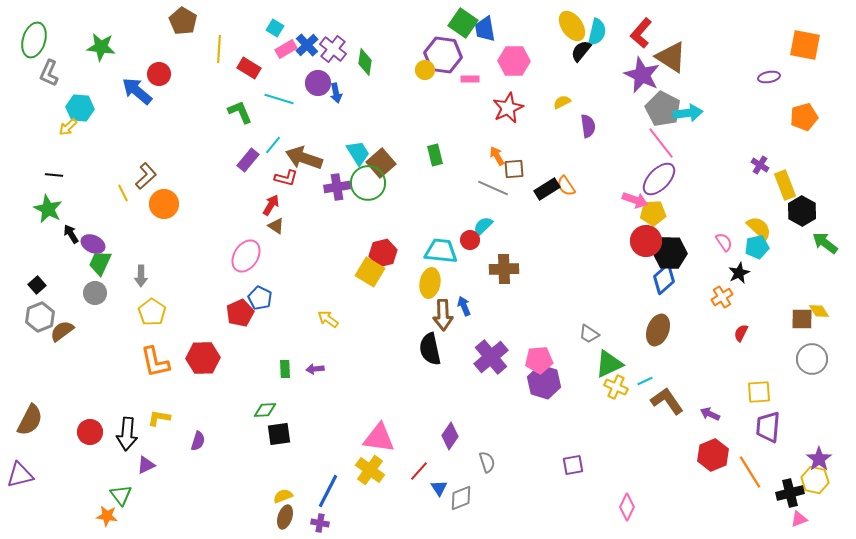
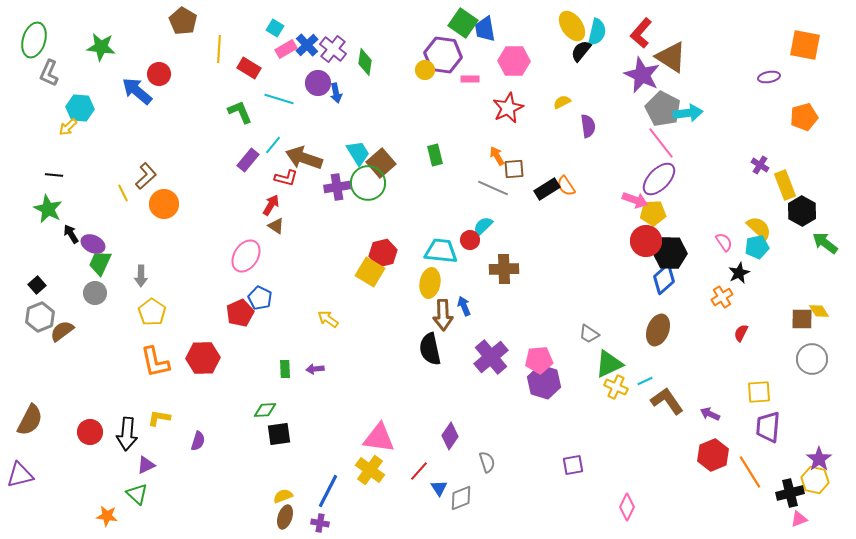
green triangle at (121, 495): moved 16 px right, 1 px up; rotated 10 degrees counterclockwise
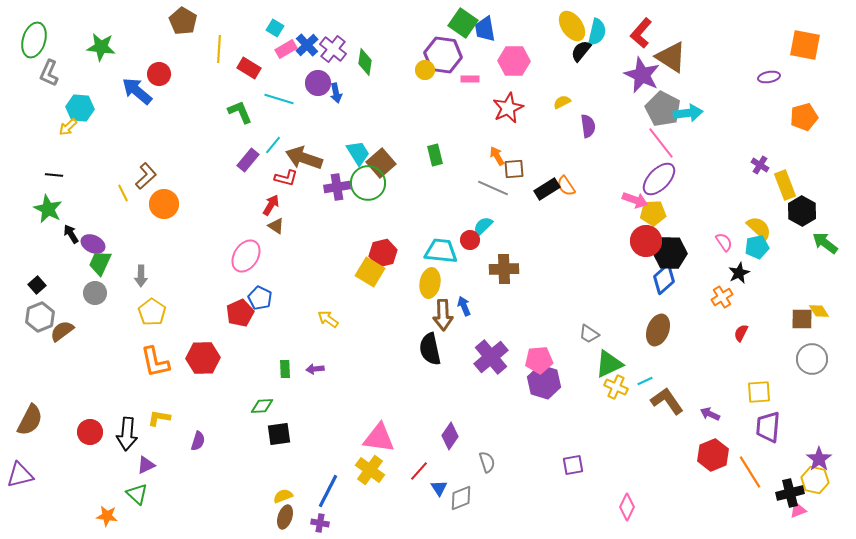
green diamond at (265, 410): moved 3 px left, 4 px up
pink triangle at (799, 519): moved 1 px left, 9 px up
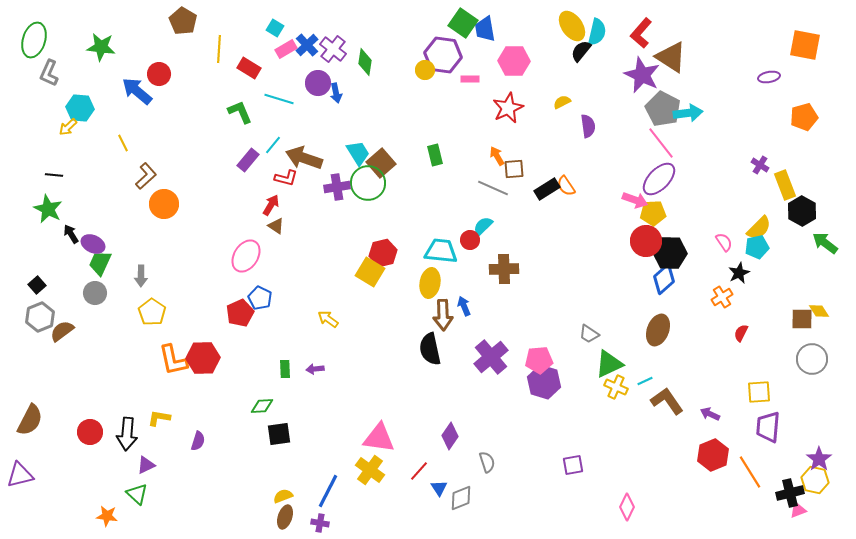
yellow line at (123, 193): moved 50 px up
yellow semicircle at (759, 228): rotated 92 degrees clockwise
orange L-shape at (155, 362): moved 18 px right, 2 px up
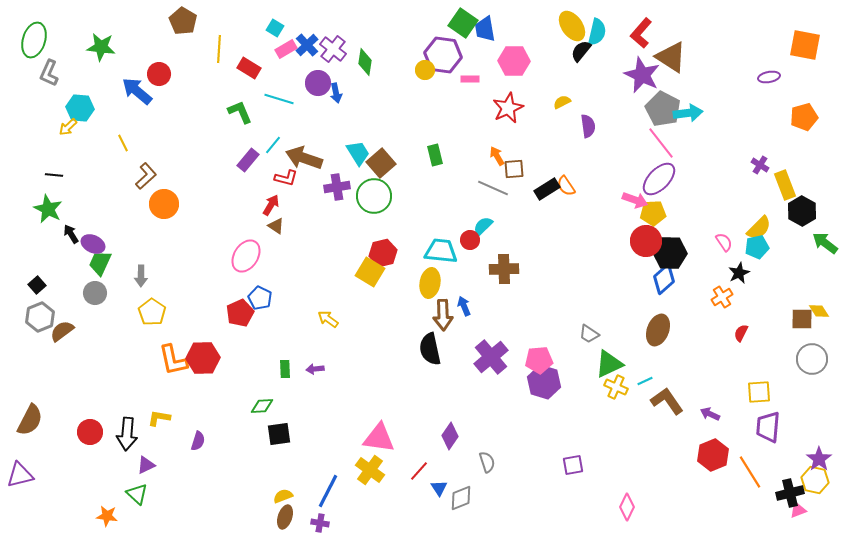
green circle at (368, 183): moved 6 px right, 13 px down
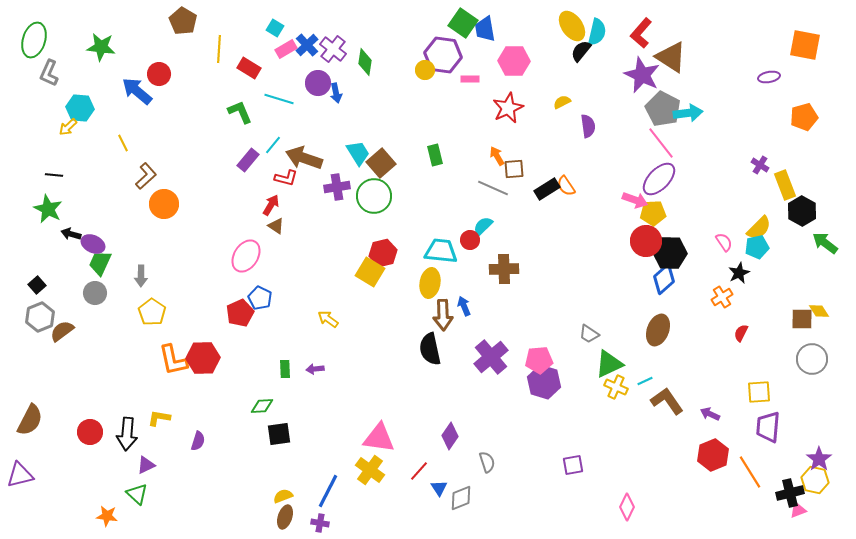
black arrow at (71, 234): rotated 42 degrees counterclockwise
